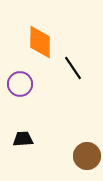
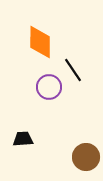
black line: moved 2 px down
purple circle: moved 29 px right, 3 px down
brown circle: moved 1 px left, 1 px down
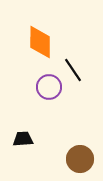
brown circle: moved 6 px left, 2 px down
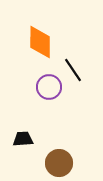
brown circle: moved 21 px left, 4 px down
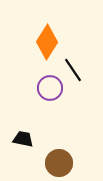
orange diamond: moved 7 px right; rotated 32 degrees clockwise
purple circle: moved 1 px right, 1 px down
black trapezoid: rotated 15 degrees clockwise
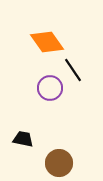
orange diamond: rotated 68 degrees counterclockwise
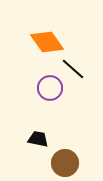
black line: moved 1 px up; rotated 15 degrees counterclockwise
black trapezoid: moved 15 px right
brown circle: moved 6 px right
